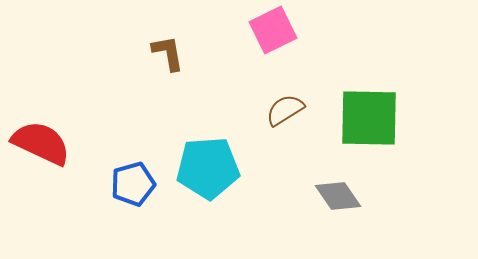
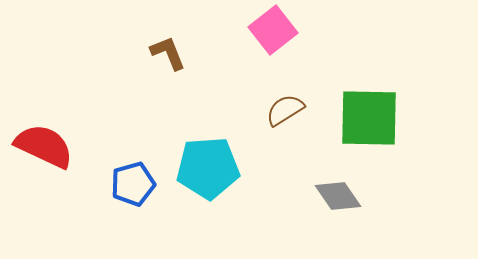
pink square: rotated 12 degrees counterclockwise
brown L-shape: rotated 12 degrees counterclockwise
red semicircle: moved 3 px right, 3 px down
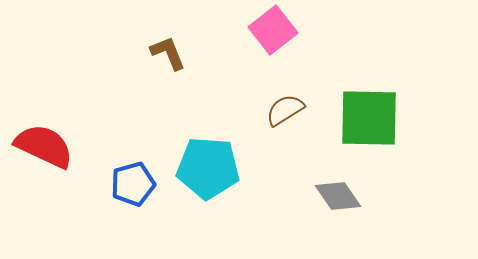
cyan pentagon: rotated 8 degrees clockwise
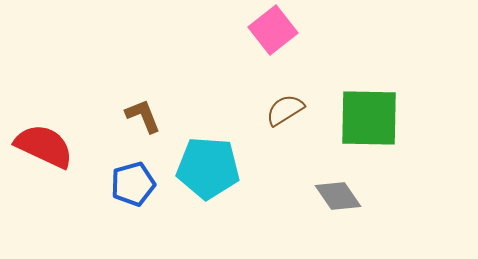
brown L-shape: moved 25 px left, 63 px down
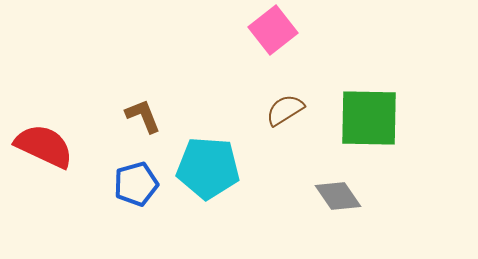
blue pentagon: moved 3 px right
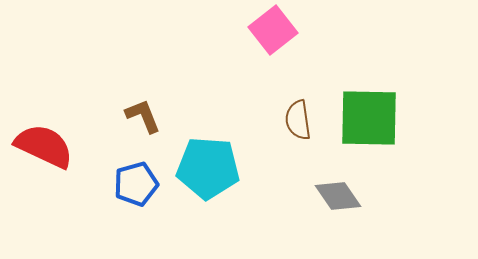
brown semicircle: moved 13 px right, 10 px down; rotated 66 degrees counterclockwise
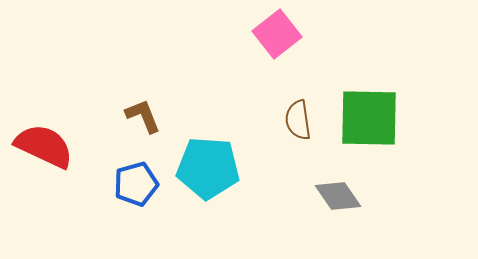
pink square: moved 4 px right, 4 px down
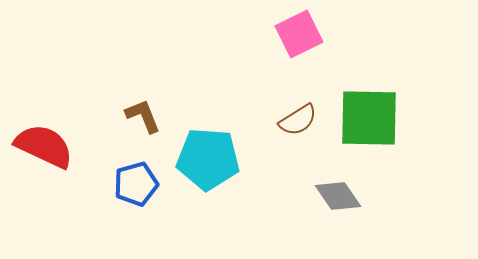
pink square: moved 22 px right; rotated 12 degrees clockwise
brown semicircle: rotated 114 degrees counterclockwise
cyan pentagon: moved 9 px up
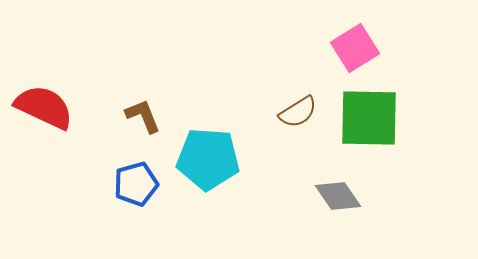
pink square: moved 56 px right, 14 px down; rotated 6 degrees counterclockwise
brown semicircle: moved 8 px up
red semicircle: moved 39 px up
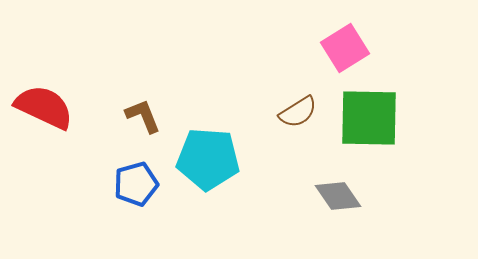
pink square: moved 10 px left
